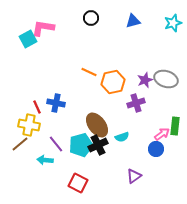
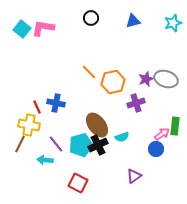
cyan square: moved 6 px left, 10 px up; rotated 24 degrees counterclockwise
orange line: rotated 21 degrees clockwise
purple star: moved 1 px right, 1 px up
brown line: rotated 24 degrees counterclockwise
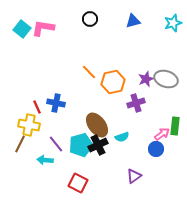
black circle: moved 1 px left, 1 px down
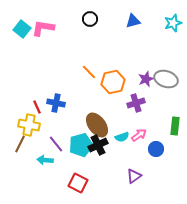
pink arrow: moved 23 px left, 1 px down
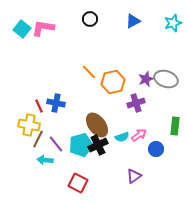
blue triangle: rotated 14 degrees counterclockwise
red line: moved 2 px right, 1 px up
brown line: moved 18 px right, 5 px up
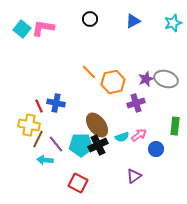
cyan pentagon: rotated 15 degrees clockwise
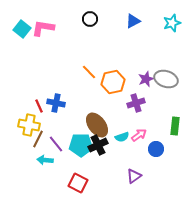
cyan star: moved 1 px left
